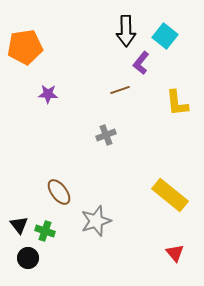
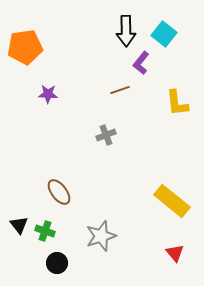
cyan square: moved 1 px left, 2 px up
yellow rectangle: moved 2 px right, 6 px down
gray star: moved 5 px right, 15 px down
black circle: moved 29 px right, 5 px down
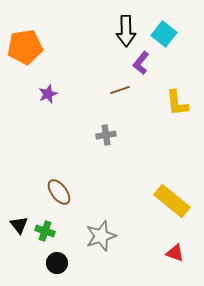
purple star: rotated 24 degrees counterclockwise
gray cross: rotated 12 degrees clockwise
red triangle: rotated 30 degrees counterclockwise
